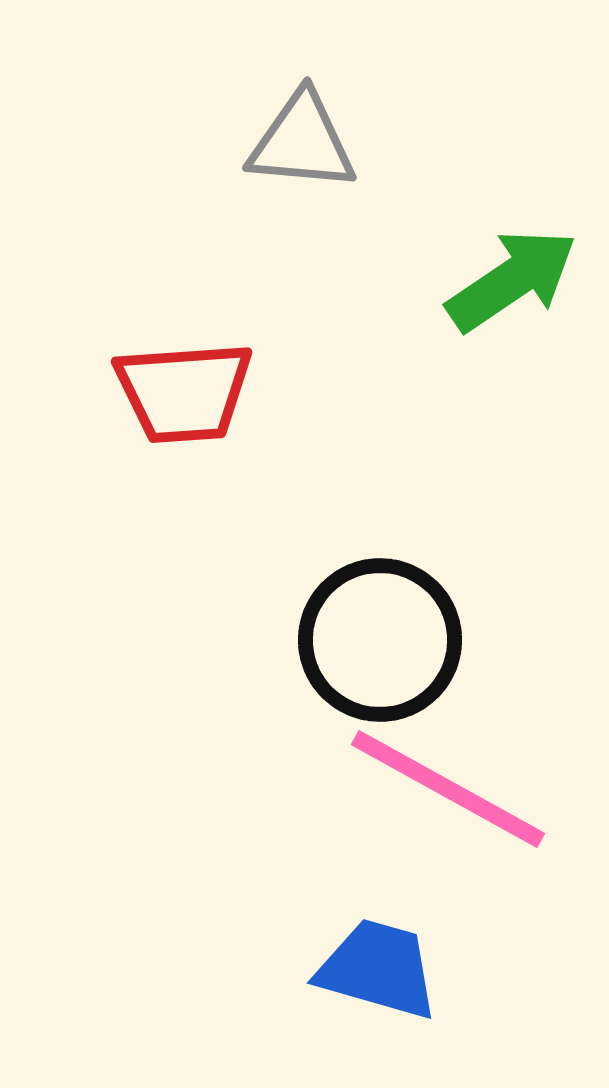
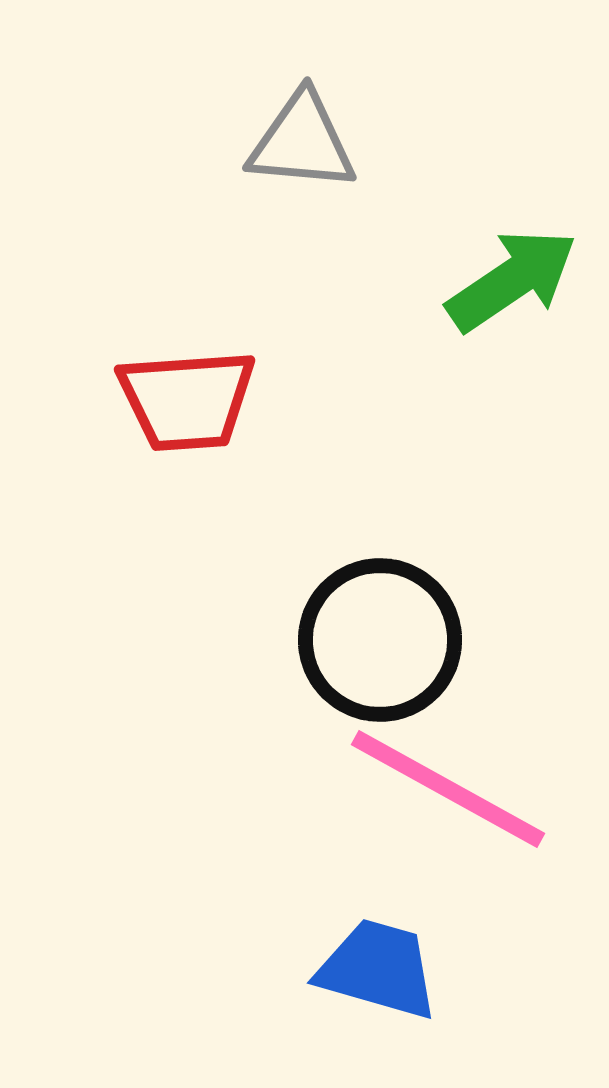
red trapezoid: moved 3 px right, 8 px down
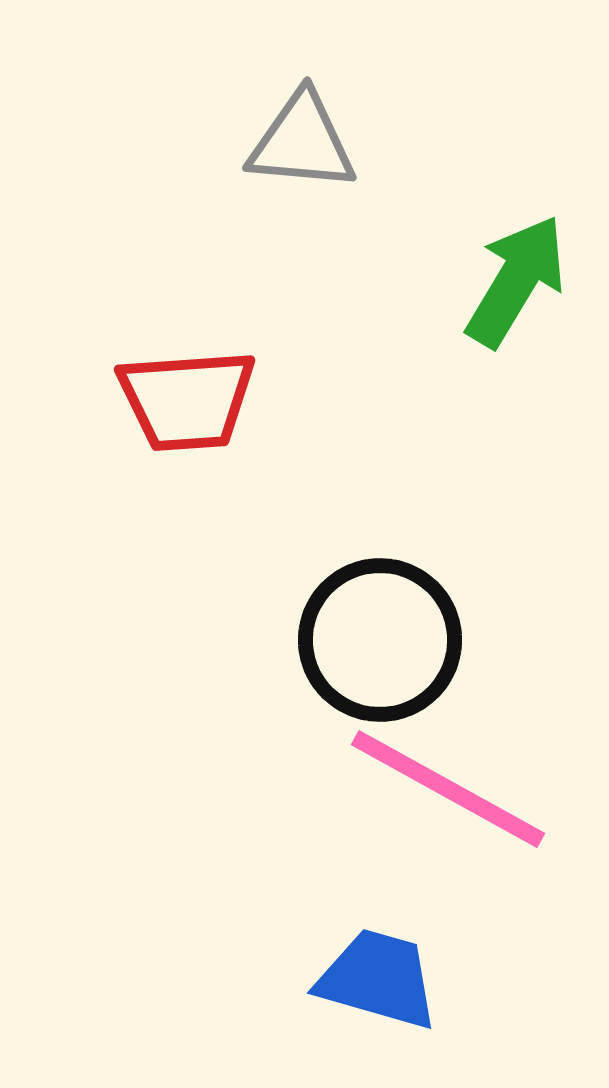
green arrow: moved 4 px right, 1 px down; rotated 25 degrees counterclockwise
blue trapezoid: moved 10 px down
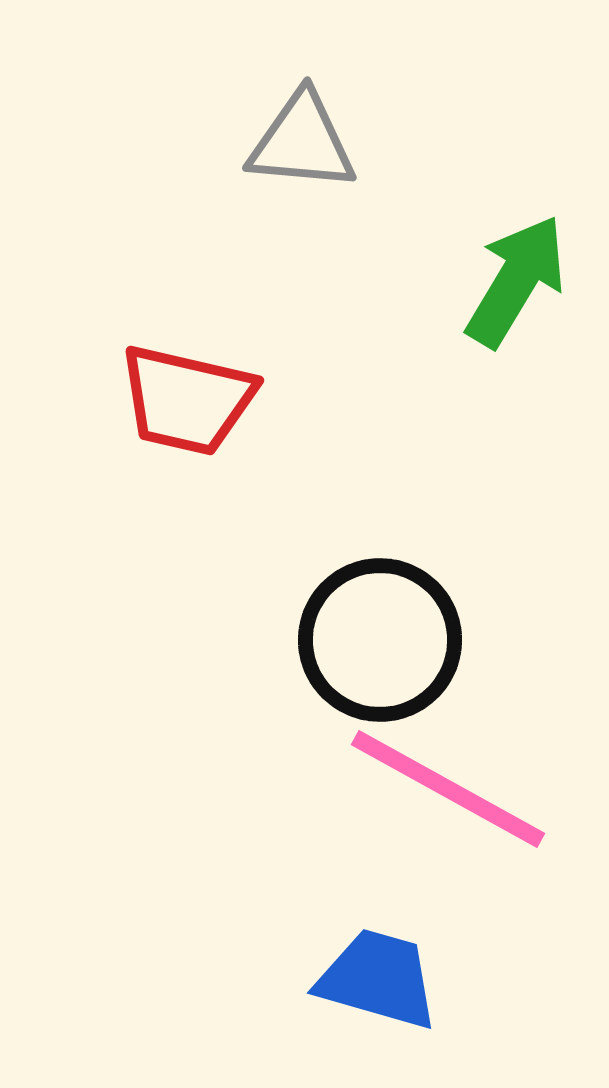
red trapezoid: rotated 17 degrees clockwise
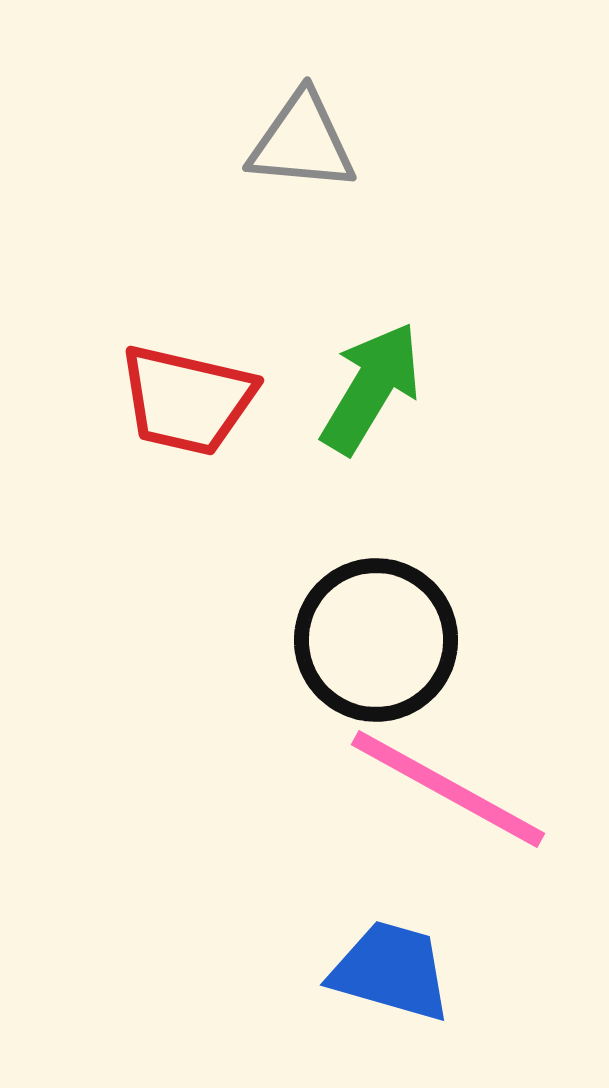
green arrow: moved 145 px left, 107 px down
black circle: moved 4 px left
blue trapezoid: moved 13 px right, 8 px up
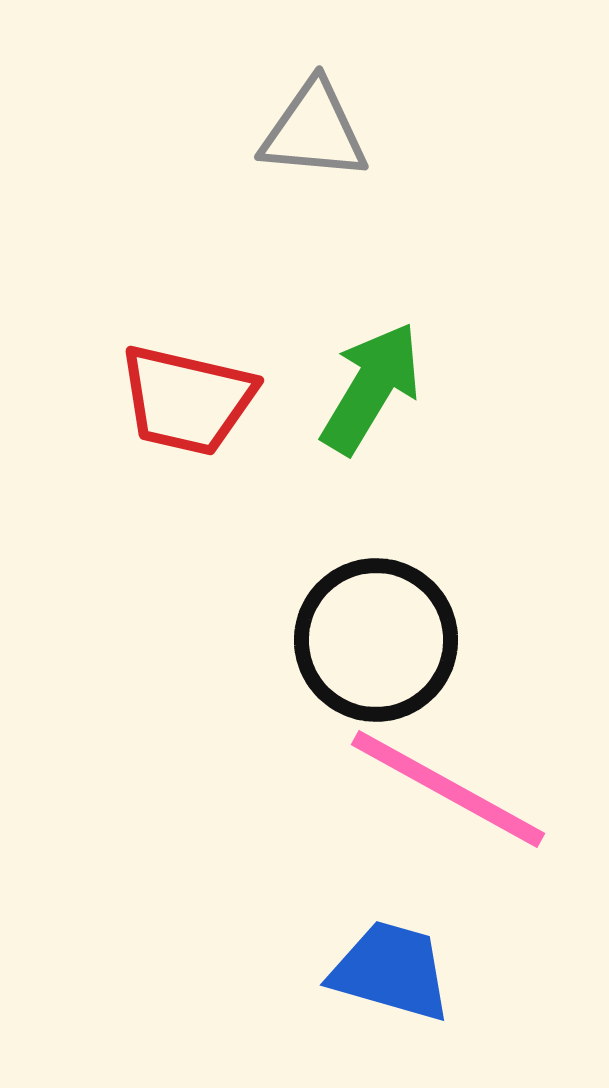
gray triangle: moved 12 px right, 11 px up
